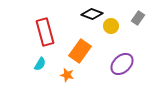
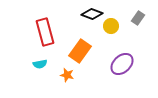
cyan semicircle: rotated 48 degrees clockwise
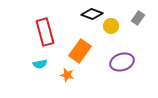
purple ellipse: moved 2 px up; rotated 25 degrees clockwise
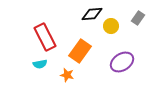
black diamond: rotated 25 degrees counterclockwise
red rectangle: moved 5 px down; rotated 12 degrees counterclockwise
purple ellipse: rotated 15 degrees counterclockwise
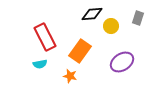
gray rectangle: rotated 16 degrees counterclockwise
orange star: moved 3 px right, 1 px down
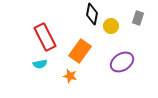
black diamond: rotated 75 degrees counterclockwise
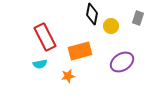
orange rectangle: rotated 40 degrees clockwise
orange star: moved 2 px left; rotated 24 degrees counterclockwise
